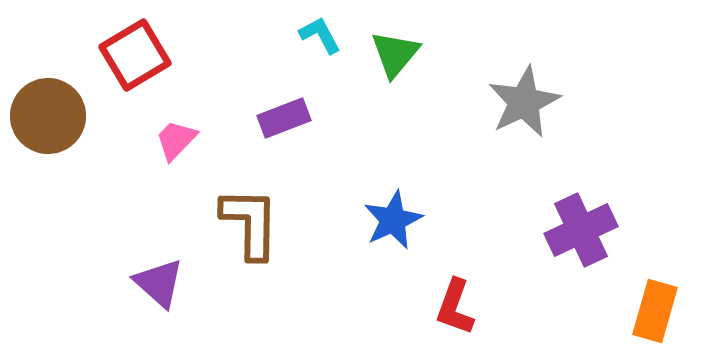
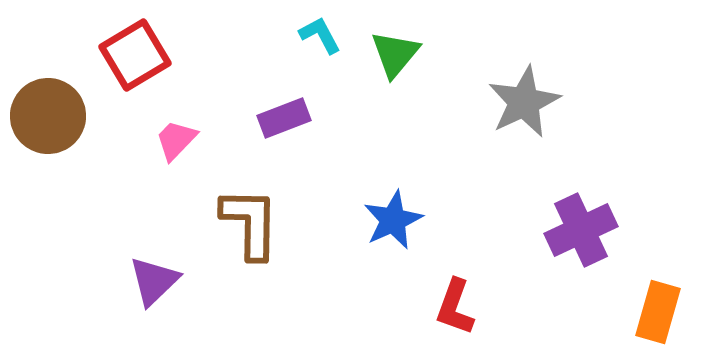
purple triangle: moved 5 px left, 2 px up; rotated 34 degrees clockwise
orange rectangle: moved 3 px right, 1 px down
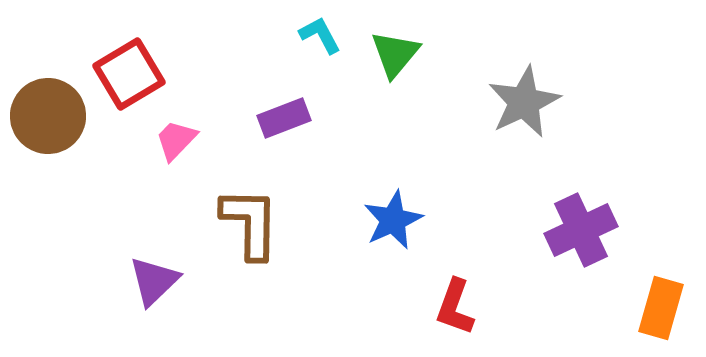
red square: moved 6 px left, 19 px down
orange rectangle: moved 3 px right, 4 px up
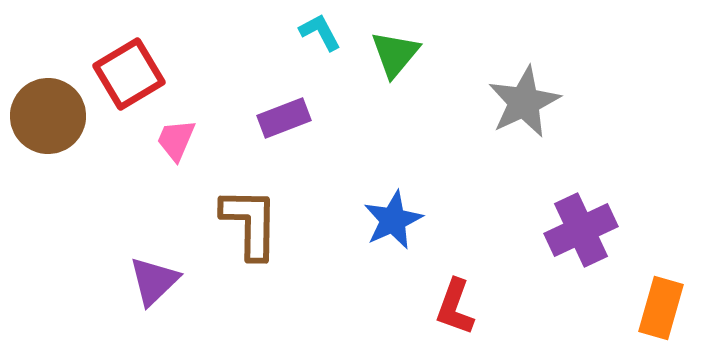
cyan L-shape: moved 3 px up
pink trapezoid: rotated 21 degrees counterclockwise
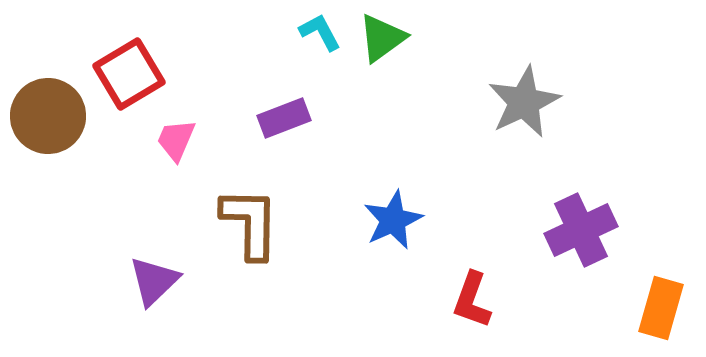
green triangle: moved 13 px left, 16 px up; rotated 14 degrees clockwise
red L-shape: moved 17 px right, 7 px up
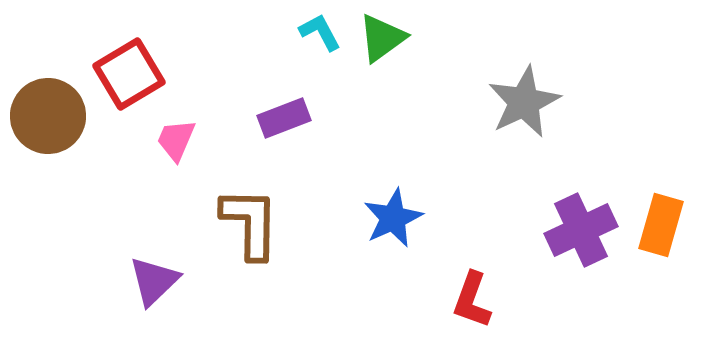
blue star: moved 2 px up
orange rectangle: moved 83 px up
